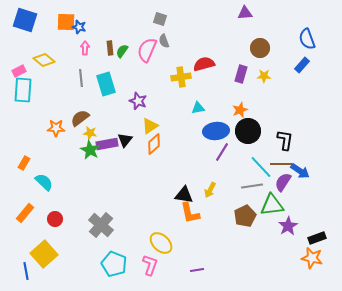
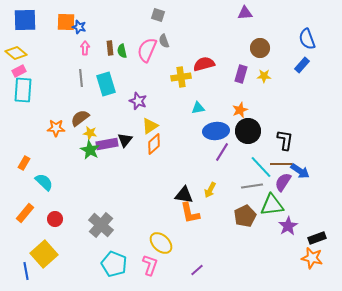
gray square at (160, 19): moved 2 px left, 4 px up
blue square at (25, 20): rotated 20 degrees counterclockwise
green semicircle at (122, 51): rotated 48 degrees counterclockwise
yellow diamond at (44, 60): moved 28 px left, 7 px up
purple line at (197, 270): rotated 32 degrees counterclockwise
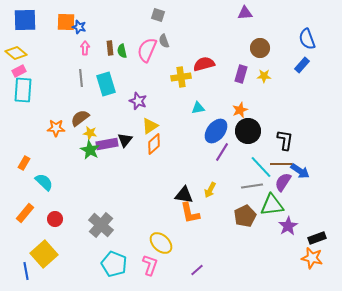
blue ellipse at (216, 131): rotated 45 degrees counterclockwise
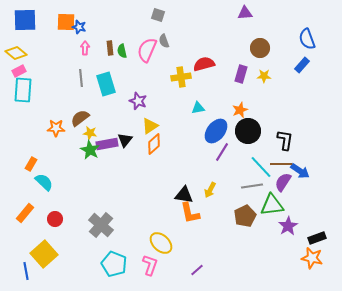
orange rectangle at (24, 163): moved 7 px right, 1 px down
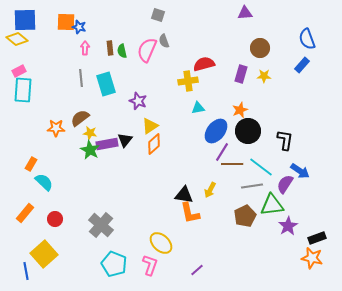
yellow diamond at (16, 53): moved 1 px right, 14 px up
yellow cross at (181, 77): moved 7 px right, 4 px down
brown line at (281, 164): moved 49 px left
cyan line at (261, 167): rotated 10 degrees counterclockwise
purple semicircle at (283, 182): moved 2 px right, 2 px down
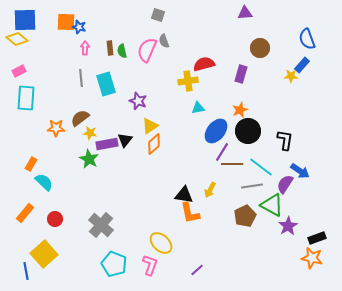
yellow star at (264, 76): moved 27 px right
cyan rectangle at (23, 90): moved 3 px right, 8 px down
green star at (90, 150): moved 1 px left, 9 px down
green triangle at (272, 205): rotated 35 degrees clockwise
